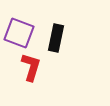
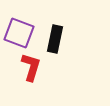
black rectangle: moved 1 px left, 1 px down
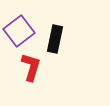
purple square: moved 2 px up; rotated 32 degrees clockwise
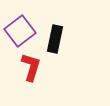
purple square: moved 1 px right
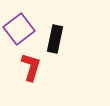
purple square: moved 1 px left, 2 px up
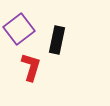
black rectangle: moved 2 px right, 1 px down
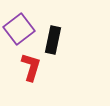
black rectangle: moved 4 px left
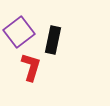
purple square: moved 3 px down
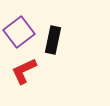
red L-shape: moved 7 px left, 4 px down; rotated 132 degrees counterclockwise
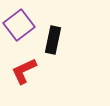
purple square: moved 7 px up
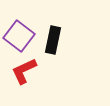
purple square: moved 11 px down; rotated 16 degrees counterclockwise
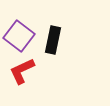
red L-shape: moved 2 px left
